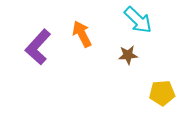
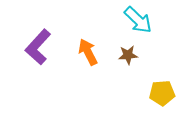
orange arrow: moved 6 px right, 18 px down
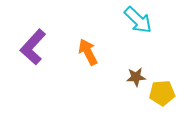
purple L-shape: moved 5 px left
brown star: moved 8 px right, 22 px down
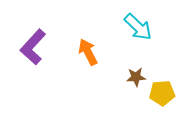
cyan arrow: moved 7 px down
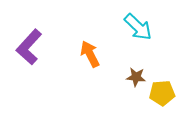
purple L-shape: moved 4 px left
orange arrow: moved 2 px right, 2 px down
brown star: rotated 12 degrees clockwise
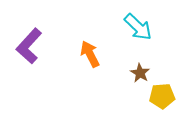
purple L-shape: moved 1 px up
brown star: moved 4 px right, 4 px up; rotated 24 degrees clockwise
yellow pentagon: moved 3 px down
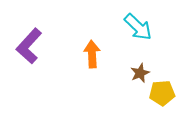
orange arrow: moved 2 px right; rotated 24 degrees clockwise
brown star: rotated 18 degrees clockwise
yellow pentagon: moved 3 px up
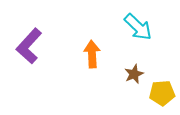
brown star: moved 6 px left, 1 px down
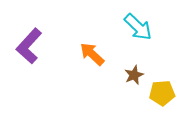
orange arrow: rotated 44 degrees counterclockwise
brown star: moved 1 px down
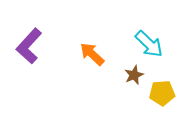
cyan arrow: moved 11 px right, 17 px down
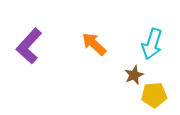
cyan arrow: moved 3 px right; rotated 64 degrees clockwise
orange arrow: moved 2 px right, 10 px up
yellow pentagon: moved 8 px left, 2 px down
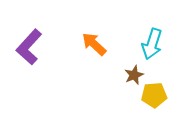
purple L-shape: moved 1 px down
